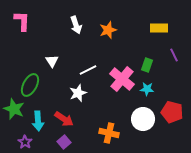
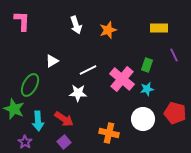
white triangle: rotated 32 degrees clockwise
cyan star: rotated 16 degrees counterclockwise
white star: rotated 24 degrees clockwise
red pentagon: moved 3 px right, 1 px down
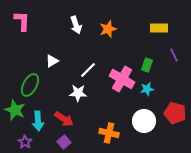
orange star: moved 1 px up
white line: rotated 18 degrees counterclockwise
pink cross: rotated 10 degrees counterclockwise
green star: moved 1 px right, 1 px down
white circle: moved 1 px right, 2 px down
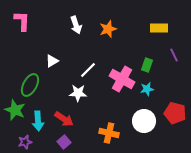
purple star: rotated 24 degrees clockwise
